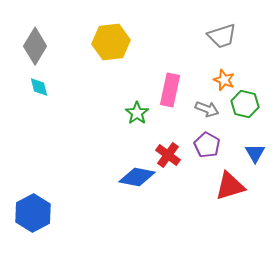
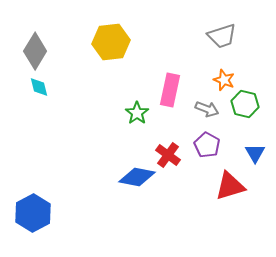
gray diamond: moved 5 px down
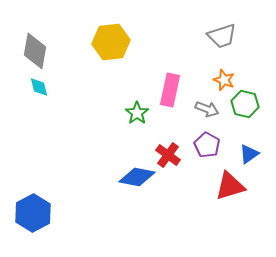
gray diamond: rotated 21 degrees counterclockwise
blue triangle: moved 6 px left, 1 px down; rotated 25 degrees clockwise
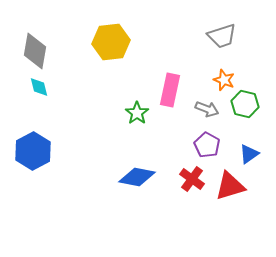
red cross: moved 24 px right, 24 px down
blue hexagon: moved 62 px up
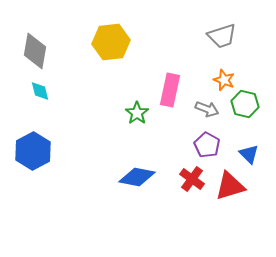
cyan diamond: moved 1 px right, 4 px down
blue triangle: rotated 40 degrees counterclockwise
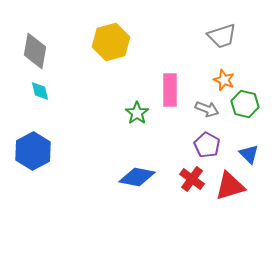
yellow hexagon: rotated 9 degrees counterclockwise
pink rectangle: rotated 12 degrees counterclockwise
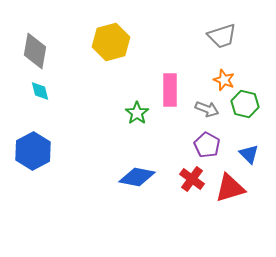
red triangle: moved 2 px down
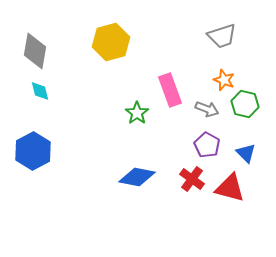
pink rectangle: rotated 20 degrees counterclockwise
blue triangle: moved 3 px left, 1 px up
red triangle: rotated 32 degrees clockwise
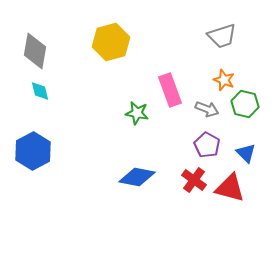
green star: rotated 25 degrees counterclockwise
red cross: moved 2 px right, 1 px down
